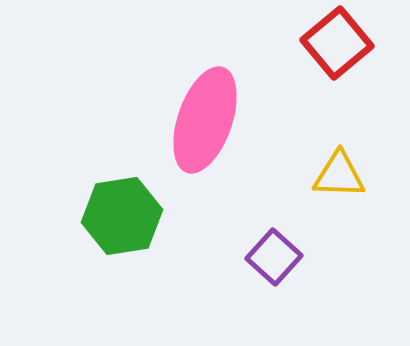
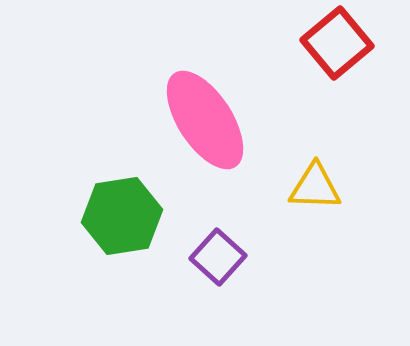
pink ellipse: rotated 52 degrees counterclockwise
yellow triangle: moved 24 px left, 12 px down
purple square: moved 56 px left
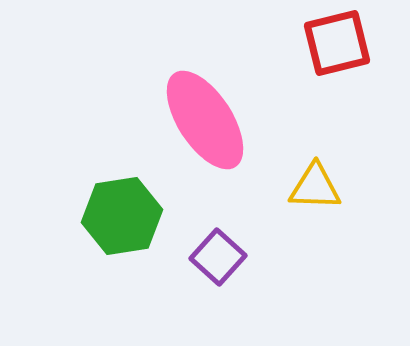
red square: rotated 26 degrees clockwise
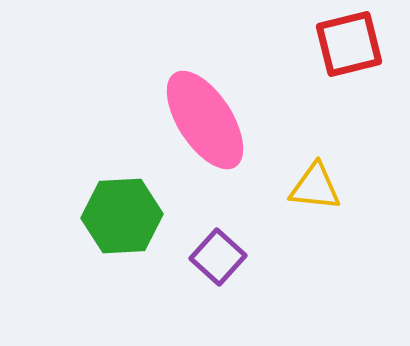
red square: moved 12 px right, 1 px down
yellow triangle: rotated 4 degrees clockwise
green hexagon: rotated 6 degrees clockwise
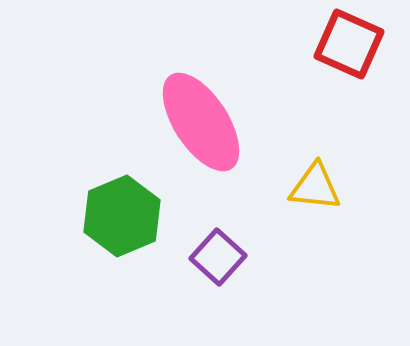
red square: rotated 38 degrees clockwise
pink ellipse: moved 4 px left, 2 px down
green hexagon: rotated 20 degrees counterclockwise
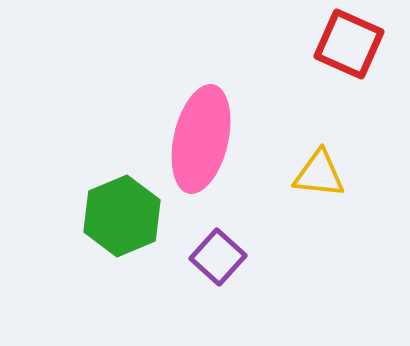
pink ellipse: moved 17 px down; rotated 46 degrees clockwise
yellow triangle: moved 4 px right, 13 px up
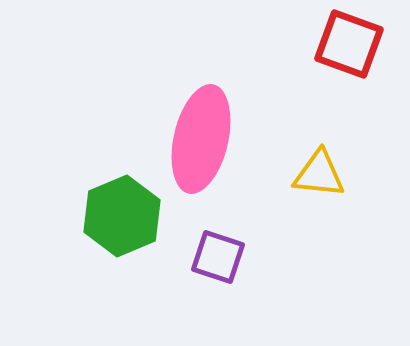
red square: rotated 4 degrees counterclockwise
purple square: rotated 24 degrees counterclockwise
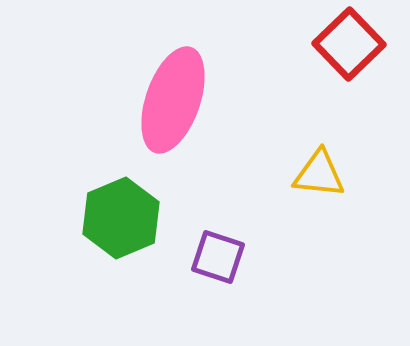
red square: rotated 26 degrees clockwise
pink ellipse: moved 28 px left, 39 px up; rotated 6 degrees clockwise
green hexagon: moved 1 px left, 2 px down
